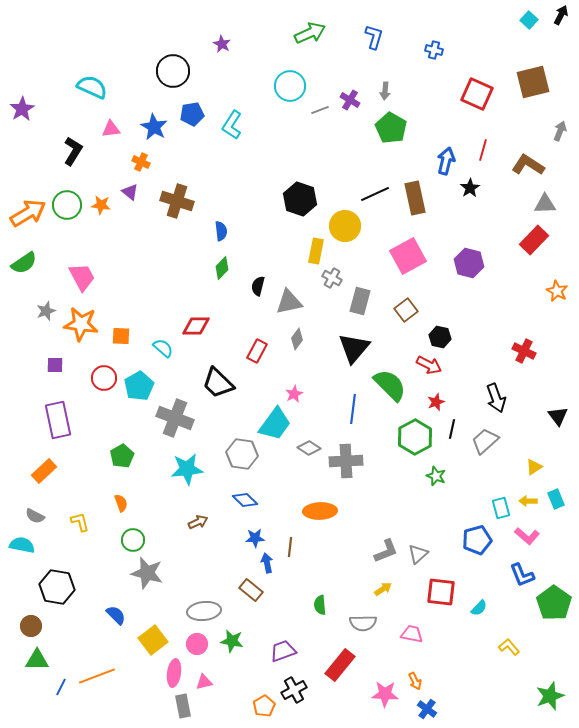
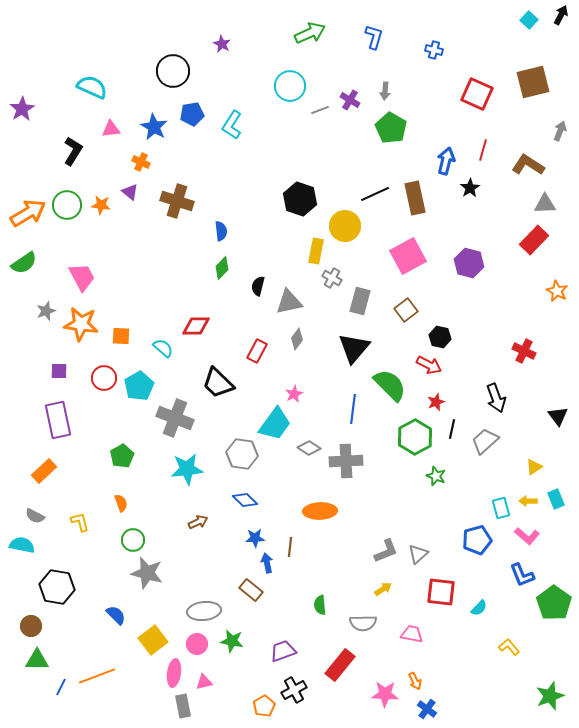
purple square at (55, 365): moved 4 px right, 6 px down
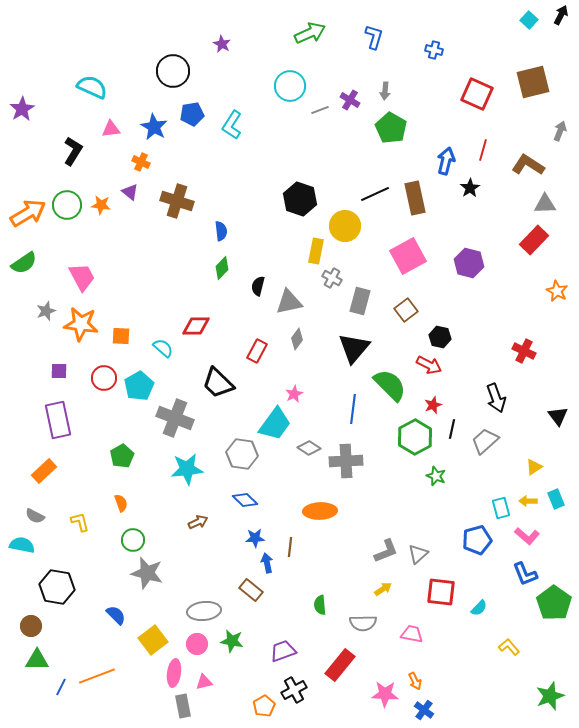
red star at (436, 402): moved 3 px left, 3 px down
blue L-shape at (522, 575): moved 3 px right, 1 px up
blue cross at (427, 709): moved 3 px left, 1 px down
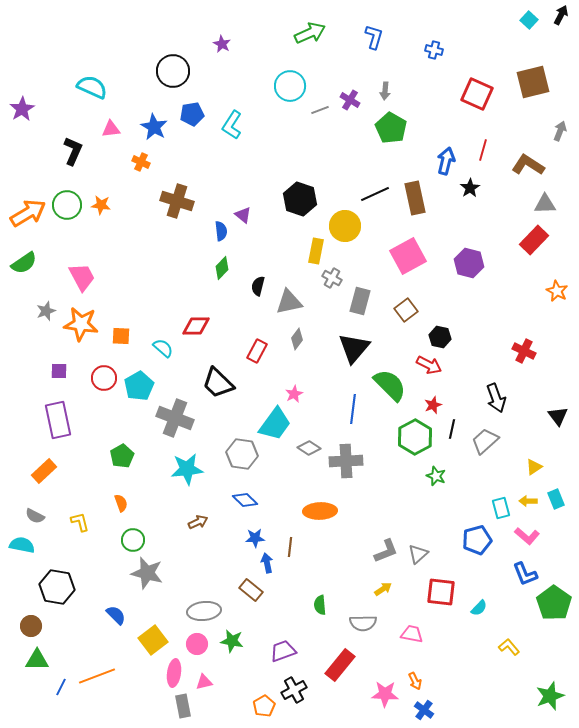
black L-shape at (73, 151): rotated 8 degrees counterclockwise
purple triangle at (130, 192): moved 113 px right, 23 px down
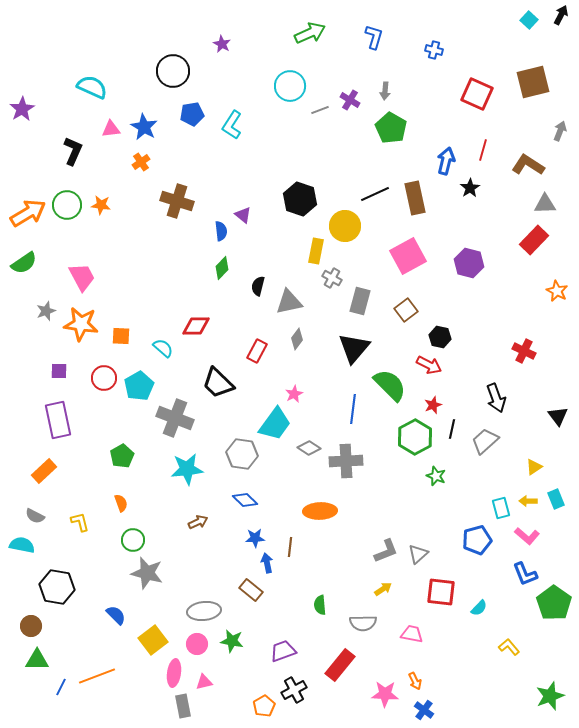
blue star at (154, 127): moved 10 px left
orange cross at (141, 162): rotated 30 degrees clockwise
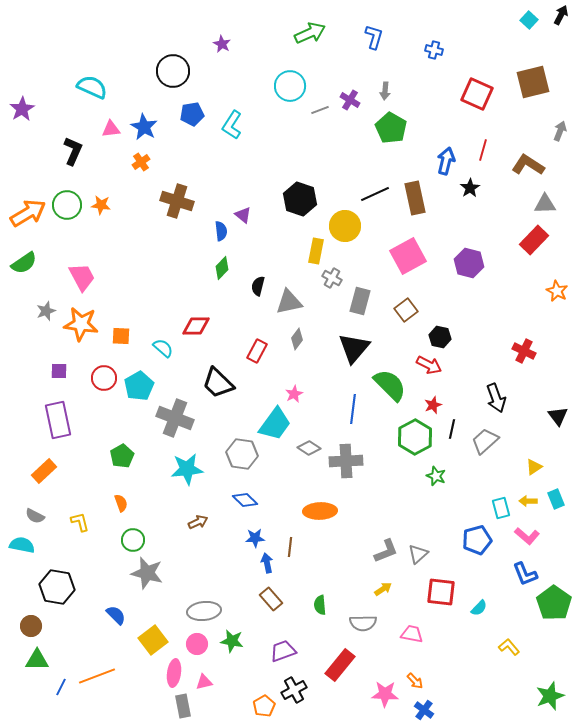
brown rectangle at (251, 590): moved 20 px right, 9 px down; rotated 10 degrees clockwise
orange arrow at (415, 681): rotated 18 degrees counterclockwise
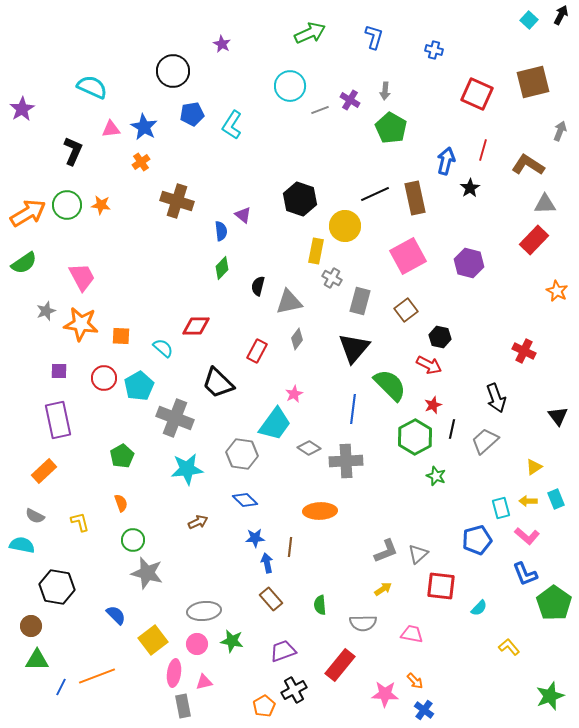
red square at (441, 592): moved 6 px up
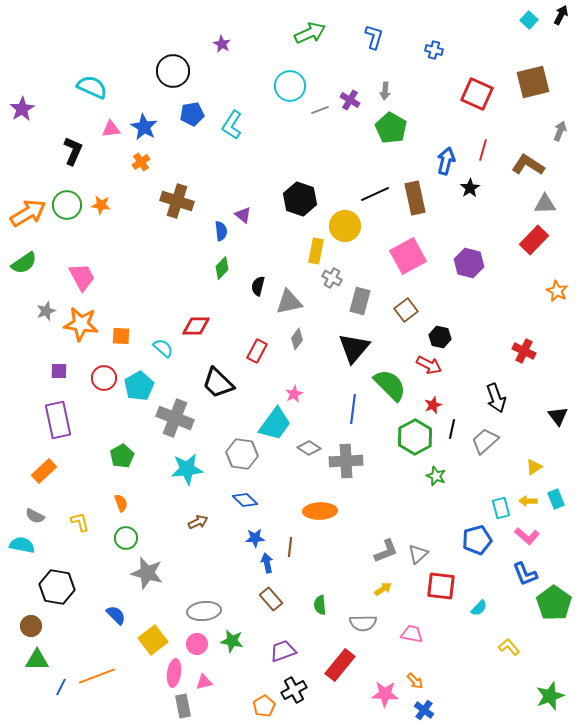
green circle at (133, 540): moved 7 px left, 2 px up
